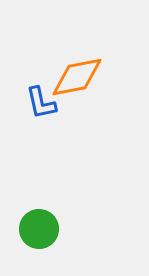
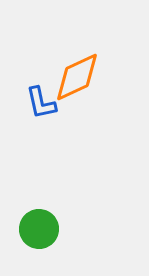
orange diamond: rotated 14 degrees counterclockwise
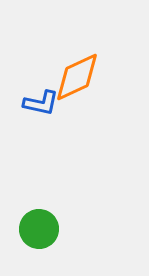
blue L-shape: rotated 66 degrees counterclockwise
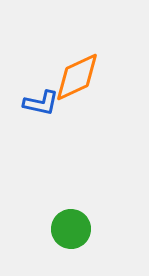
green circle: moved 32 px right
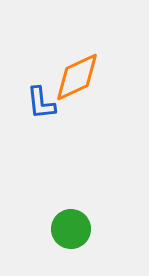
blue L-shape: rotated 72 degrees clockwise
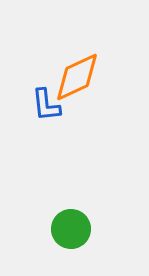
blue L-shape: moved 5 px right, 2 px down
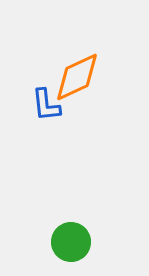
green circle: moved 13 px down
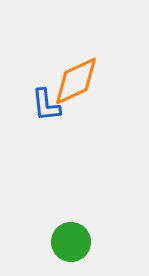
orange diamond: moved 1 px left, 4 px down
